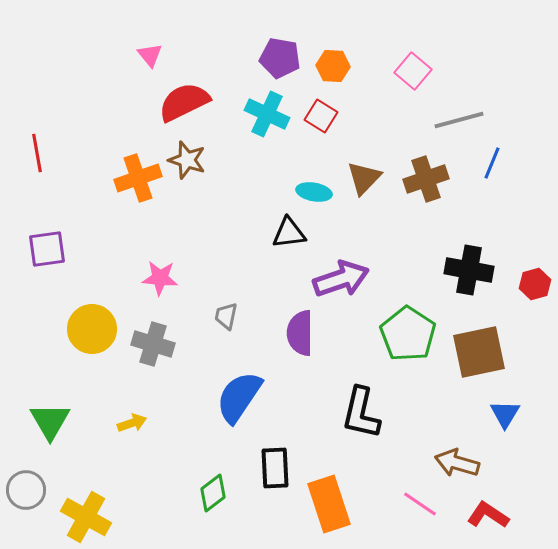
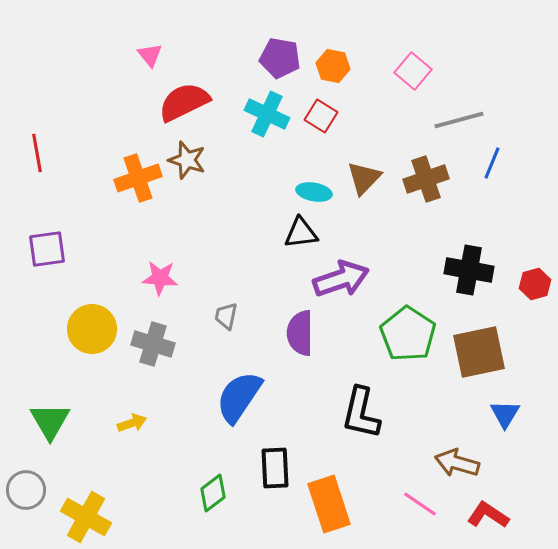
orange hexagon: rotated 8 degrees clockwise
black triangle: moved 12 px right
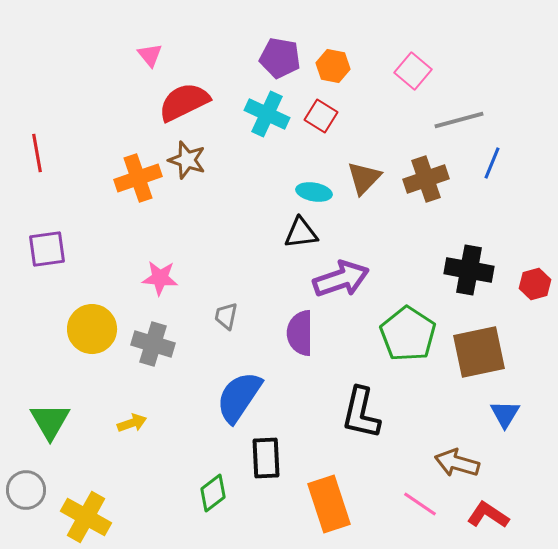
black rectangle: moved 9 px left, 10 px up
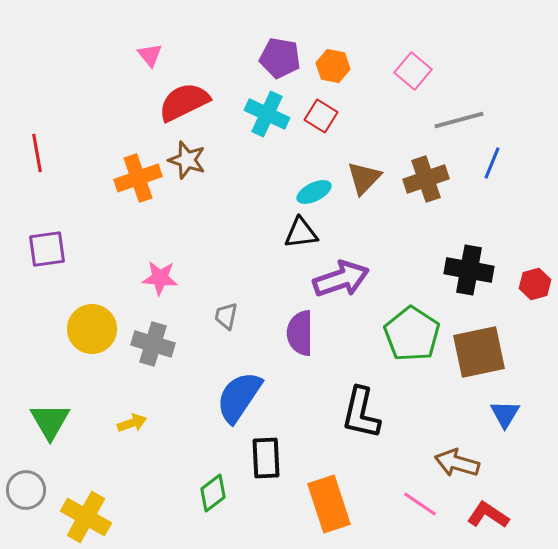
cyan ellipse: rotated 36 degrees counterclockwise
green pentagon: moved 4 px right
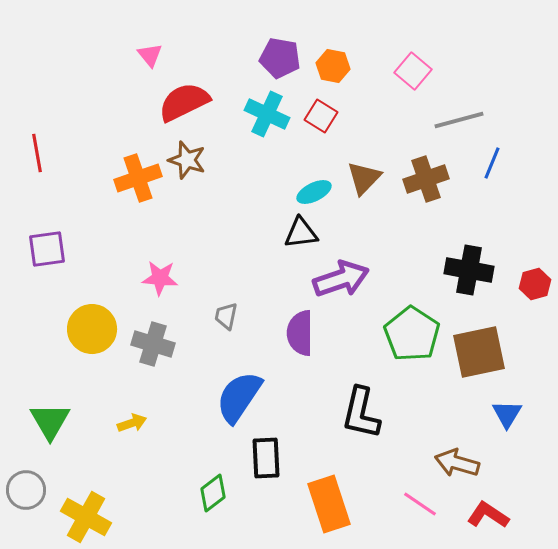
blue triangle: moved 2 px right
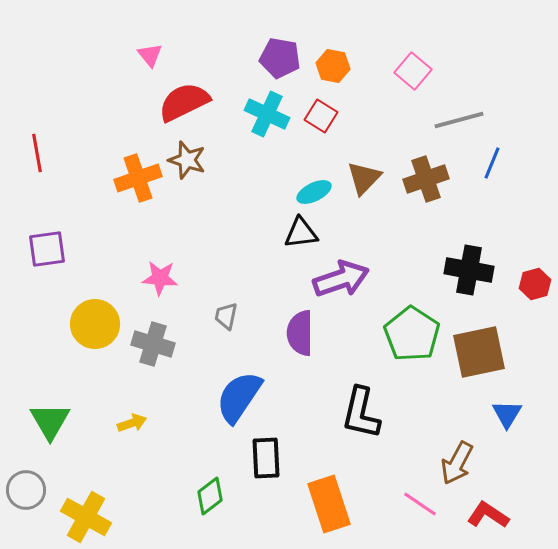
yellow circle: moved 3 px right, 5 px up
brown arrow: rotated 78 degrees counterclockwise
green diamond: moved 3 px left, 3 px down
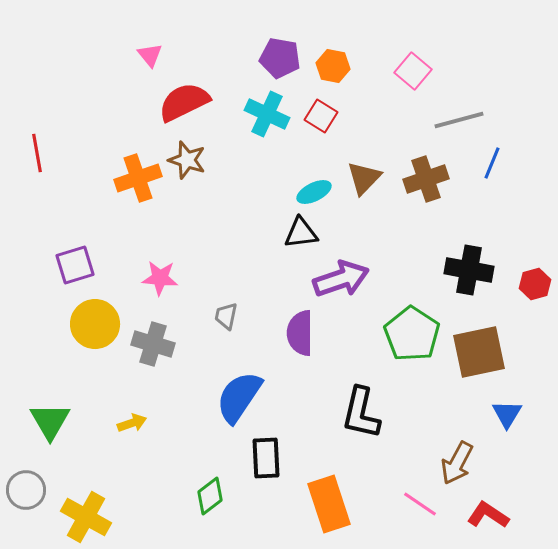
purple square: moved 28 px right, 16 px down; rotated 9 degrees counterclockwise
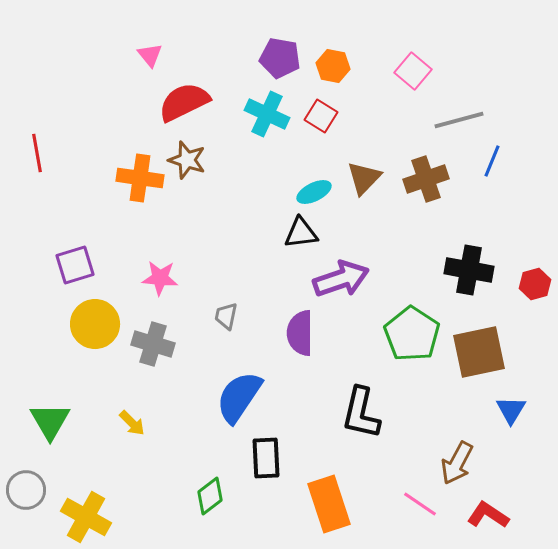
blue line: moved 2 px up
orange cross: moved 2 px right; rotated 27 degrees clockwise
blue triangle: moved 4 px right, 4 px up
yellow arrow: rotated 64 degrees clockwise
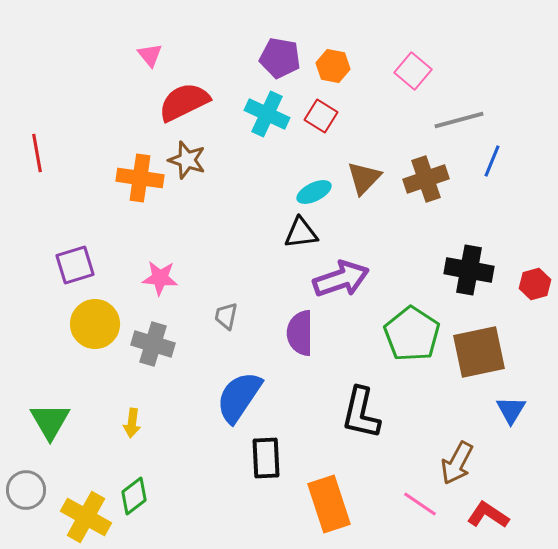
yellow arrow: rotated 52 degrees clockwise
green diamond: moved 76 px left
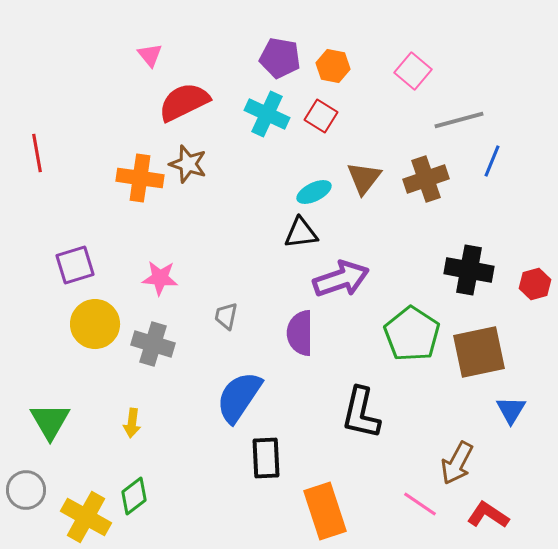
brown star: moved 1 px right, 4 px down
brown triangle: rotated 6 degrees counterclockwise
orange rectangle: moved 4 px left, 7 px down
